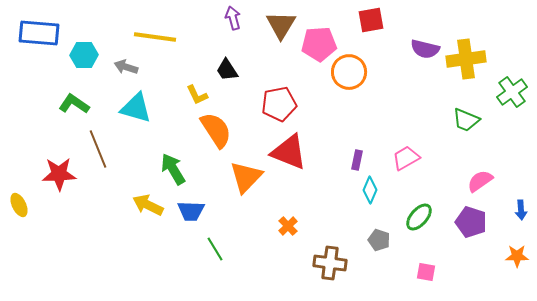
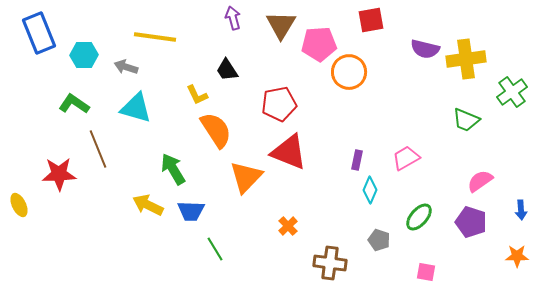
blue rectangle: rotated 63 degrees clockwise
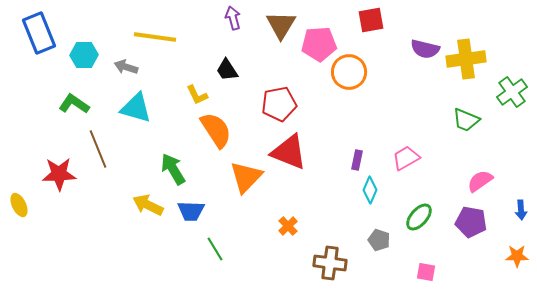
purple pentagon: rotated 8 degrees counterclockwise
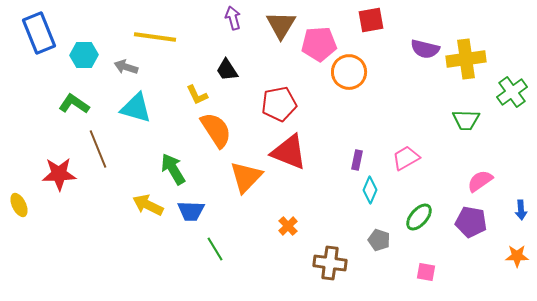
green trapezoid: rotated 20 degrees counterclockwise
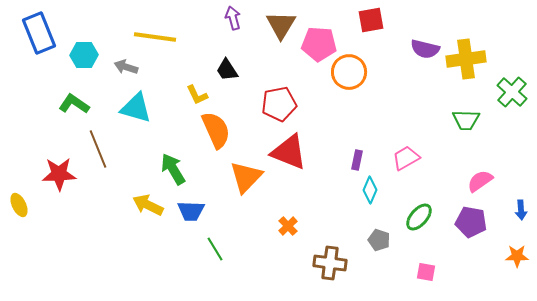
pink pentagon: rotated 8 degrees clockwise
green cross: rotated 12 degrees counterclockwise
orange semicircle: rotated 9 degrees clockwise
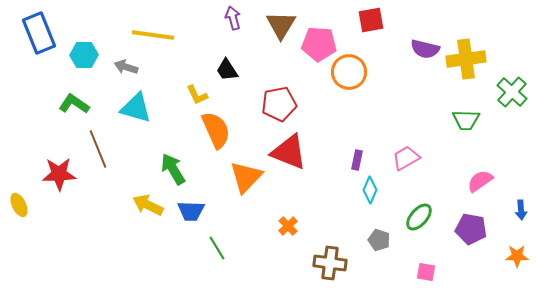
yellow line: moved 2 px left, 2 px up
purple pentagon: moved 7 px down
green line: moved 2 px right, 1 px up
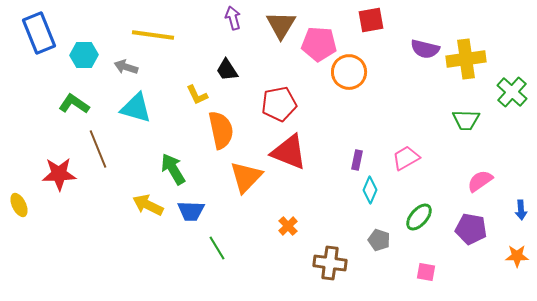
orange semicircle: moved 5 px right; rotated 12 degrees clockwise
